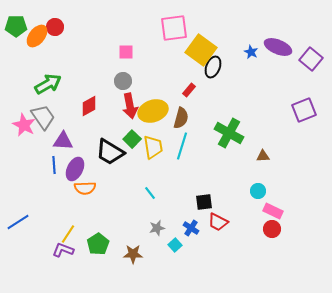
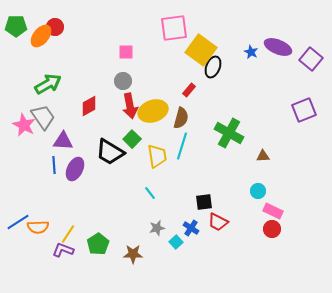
orange ellipse at (37, 36): moved 4 px right
yellow trapezoid at (153, 147): moved 4 px right, 9 px down
orange semicircle at (85, 188): moved 47 px left, 39 px down
cyan square at (175, 245): moved 1 px right, 3 px up
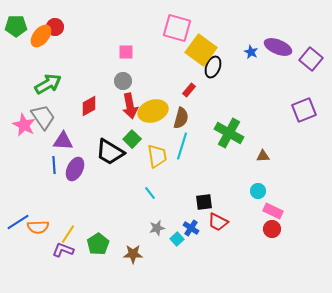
pink square at (174, 28): moved 3 px right; rotated 24 degrees clockwise
cyan square at (176, 242): moved 1 px right, 3 px up
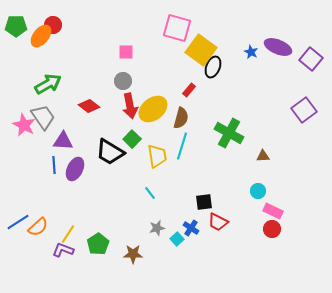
red circle at (55, 27): moved 2 px left, 2 px up
red diamond at (89, 106): rotated 65 degrees clockwise
purple square at (304, 110): rotated 15 degrees counterclockwise
yellow ellipse at (153, 111): moved 2 px up; rotated 20 degrees counterclockwise
orange semicircle at (38, 227): rotated 40 degrees counterclockwise
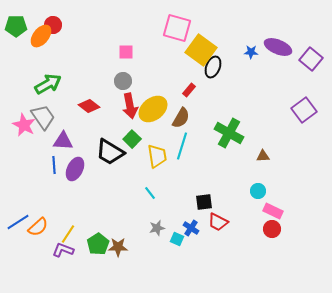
blue star at (251, 52): rotated 24 degrees counterclockwise
brown semicircle at (181, 118): rotated 15 degrees clockwise
cyan square at (177, 239): rotated 24 degrees counterclockwise
brown star at (133, 254): moved 15 px left, 7 px up
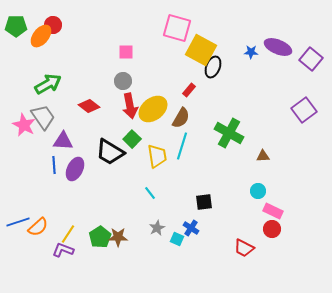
yellow square at (201, 50): rotated 8 degrees counterclockwise
blue line at (18, 222): rotated 15 degrees clockwise
red trapezoid at (218, 222): moved 26 px right, 26 px down
gray star at (157, 228): rotated 14 degrees counterclockwise
green pentagon at (98, 244): moved 2 px right, 7 px up
brown star at (118, 247): moved 10 px up
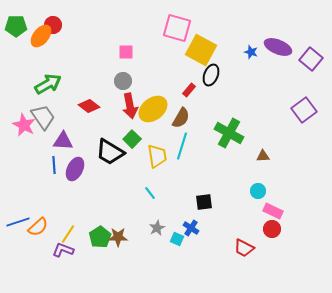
blue star at (251, 52): rotated 16 degrees clockwise
black ellipse at (213, 67): moved 2 px left, 8 px down
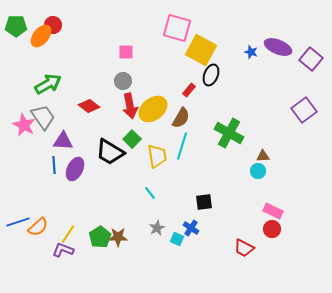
cyan circle at (258, 191): moved 20 px up
